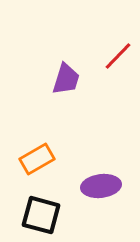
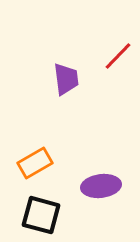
purple trapezoid: rotated 24 degrees counterclockwise
orange rectangle: moved 2 px left, 4 px down
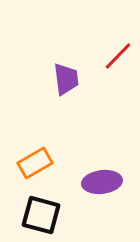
purple ellipse: moved 1 px right, 4 px up
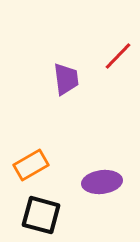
orange rectangle: moved 4 px left, 2 px down
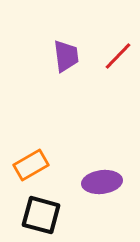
purple trapezoid: moved 23 px up
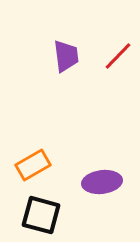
orange rectangle: moved 2 px right
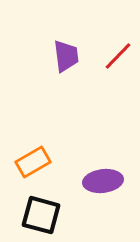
orange rectangle: moved 3 px up
purple ellipse: moved 1 px right, 1 px up
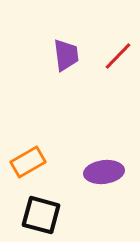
purple trapezoid: moved 1 px up
orange rectangle: moved 5 px left
purple ellipse: moved 1 px right, 9 px up
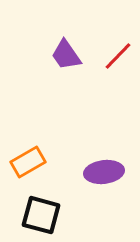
purple trapezoid: rotated 152 degrees clockwise
